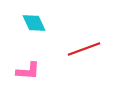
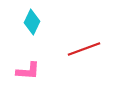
cyan diamond: moved 2 px left, 1 px up; rotated 50 degrees clockwise
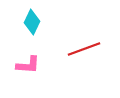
pink L-shape: moved 6 px up
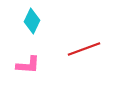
cyan diamond: moved 1 px up
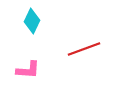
pink L-shape: moved 5 px down
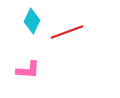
red line: moved 17 px left, 17 px up
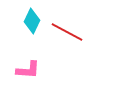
red line: rotated 48 degrees clockwise
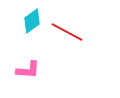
cyan diamond: rotated 30 degrees clockwise
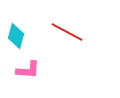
cyan diamond: moved 16 px left, 15 px down; rotated 40 degrees counterclockwise
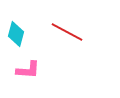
cyan diamond: moved 2 px up
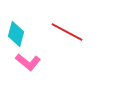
pink L-shape: moved 8 px up; rotated 35 degrees clockwise
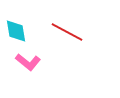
cyan diamond: moved 3 px up; rotated 25 degrees counterclockwise
